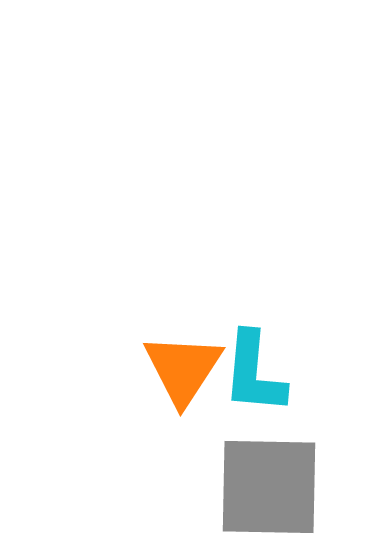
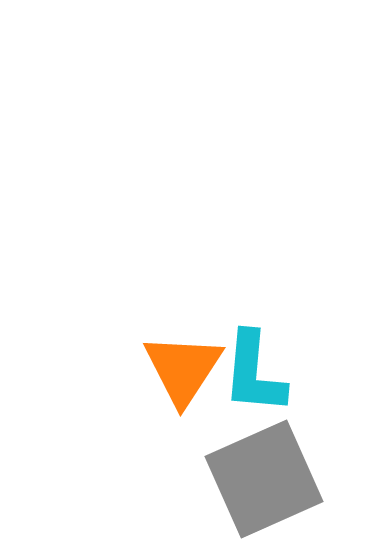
gray square: moved 5 px left, 8 px up; rotated 25 degrees counterclockwise
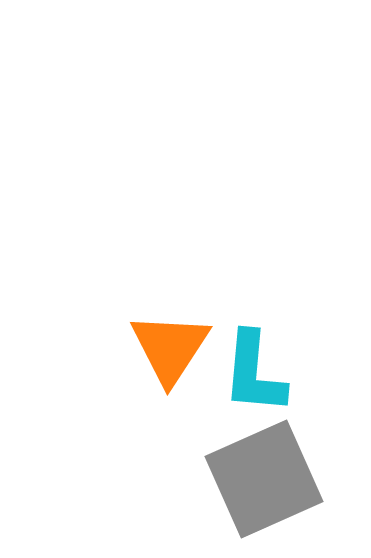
orange triangle: moved 13 px left, 21 px up
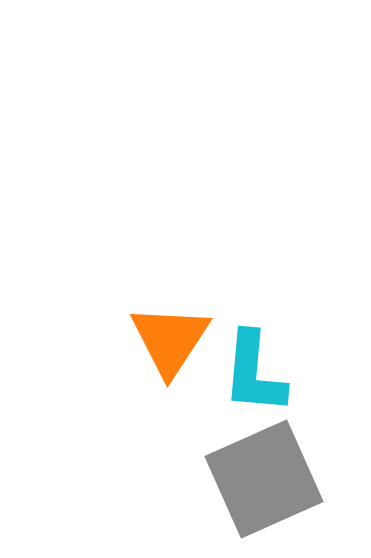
orange triangle: moved 8 px up
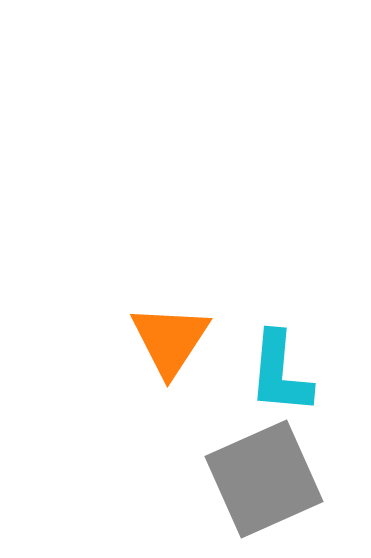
cyan L-shape: moved 26 px right
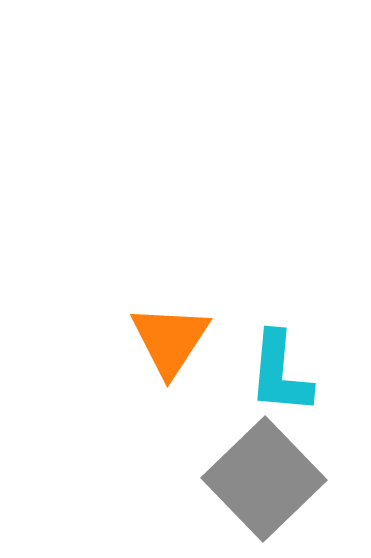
gray square: rotated 20 degrees counterclockwise
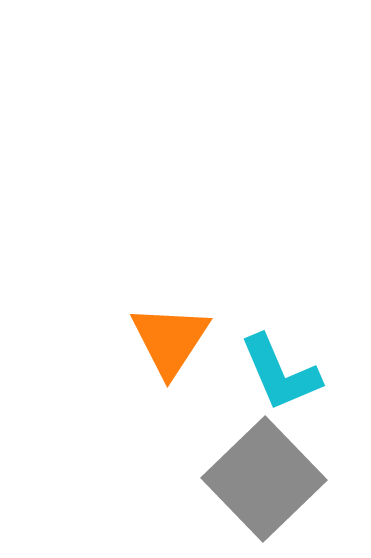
cyan L-shape: rotated 28 degrees counterclockwise
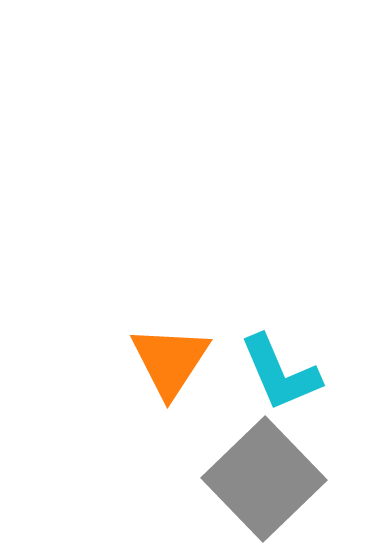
orange triangle: moved 21 px down
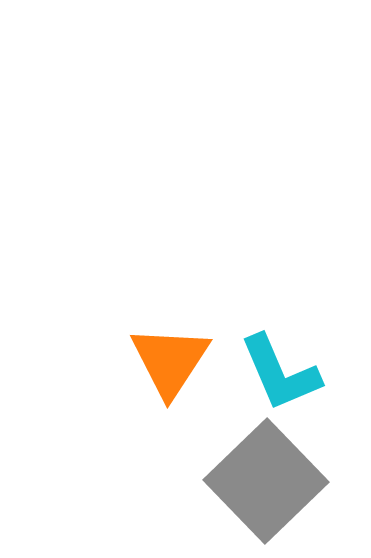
gray square: moved 2 px right, 2 px down
